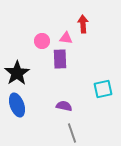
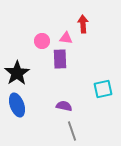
gray line: moved 2 px up
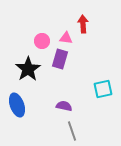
purple rectangle: rotated 18 degrees clockwise
black star: moved 11 px right, 4 px up
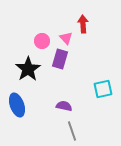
pink triangle: rotated 40 degrees clockwise
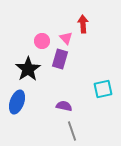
blue ellipse: moved 3 px up; rotated 40 degrees clockwise
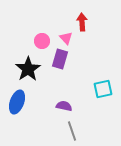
red arrow: moved 1 px left, 2 px up
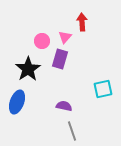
pink triangle: moved 1 px left, 1 px up; rotated 24 degrees clockwise
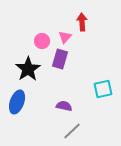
gray line: rotated 66 degrees clockwise
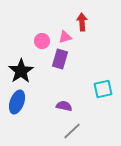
pink triangle: rotated 32 degrees clockwise
black star: moved 7 px left, 2 px down
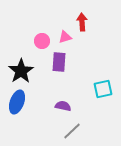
purple rectangle: moved 1 px left, 3 px down; rotated 12 degrees counterclockwise
purple semicircle: moved 1 px left
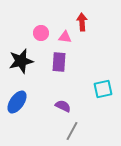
pink triangle: rotated 24 degrees clockwise
pink circle: moved 1 px left, 8 px up
black star: moved 10 px up; rotated 20 degrees clockwise
blue ellipse: rotated 15 degrees clockwise
purple semicircle: rotated 14 degrees clockwise
gray line: rotated 18 degrees counterclockwise
